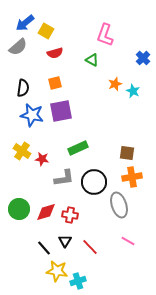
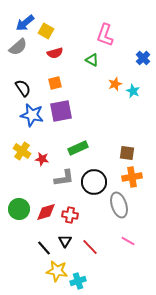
black semicircle: rotated 42 degrees counterclockwise
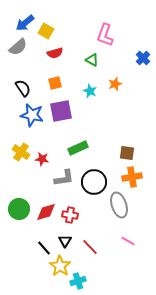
cyan star: moved 43 px left
yellow cross: moved 1 px left, 1 px down
yellow star: moved 3 px right, 5 px up; rotated 25 degrees clockwise
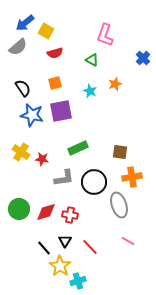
brown square: moved 7 px left, 1 px up
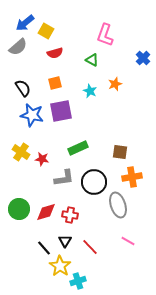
gray ellipse: moved 1 px left
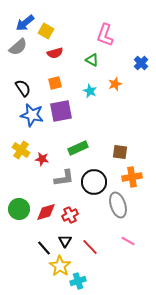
blue cross: moved 2 px left, 5 px down
yellow cross: moved 2 px up
red cross: rotated 35 degrees counterclockwise
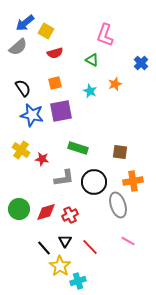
green rectangle: rotated 42 degrees clockwise
orange cross: moved 1 px right, 4 px down
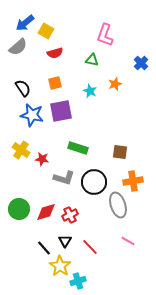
green triangle: rotated 16 degrees counterclockwise
gray L-shape: rotated 25 degrees clockwise
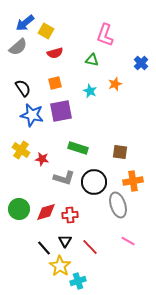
red cross: rotated 21 degrees clockwise
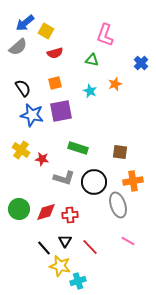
yellow star: rotated 20 degrees counterclockwise
